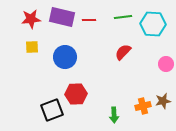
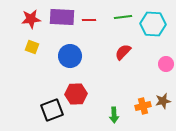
purple rectangle: rotated 10 degrees counterclockwise
yellow square: rotated 24 degrees clockwise
blue circle: moved 5 px right, 1 px up
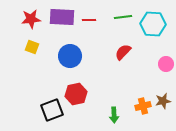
red hexagon: rotated 10 degrees counterclockwise
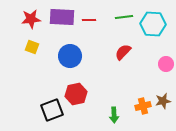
green line: moved 1 px right
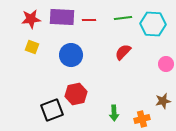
green line: moved 1 px left, 1 px down
blue circle: moved 1 px right, 1 px up
orange cross: moved 1 px left, 13 px down
green arrow: moved 2 px up
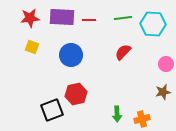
red star: moved 1 px left, 1 px up
brown star: moved 9 px up
green arrow: moved 3 px right, 1 px down
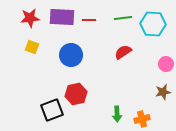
red semicircle: rotated 12 degrees clockwise
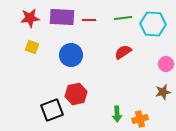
orange cross: moved 2 px left
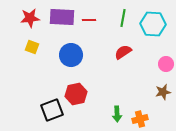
green line: rotated 72 degrees counterclockwise
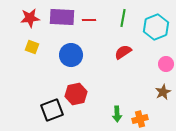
cyan hexagon: moved 3 px right, 3 px down; rotated 25 degrees counterclockwise
brown star: rotated 14 degrees counterclockwise
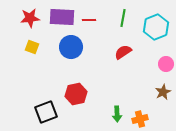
blue circle: moved 8 px up
black square: moved 6 px left, 2 px down
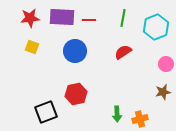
blue circle: moved 4 px right, 4 px down
brown star: rotated 14 degrees clockwise
